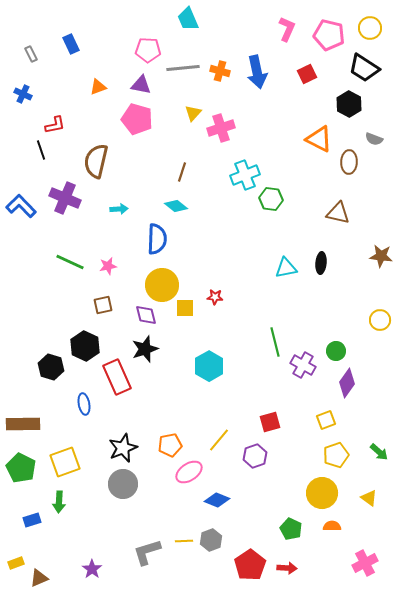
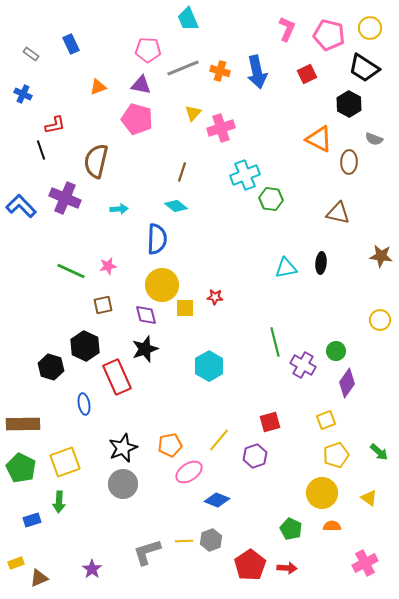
gray rectangle at (31, 54): rotated 28 degrees counterclockwise
gray line at (183, 68): rotated 16 degrees counterclockwise
green line at (70, 262): moved 1 px right, 9 px down
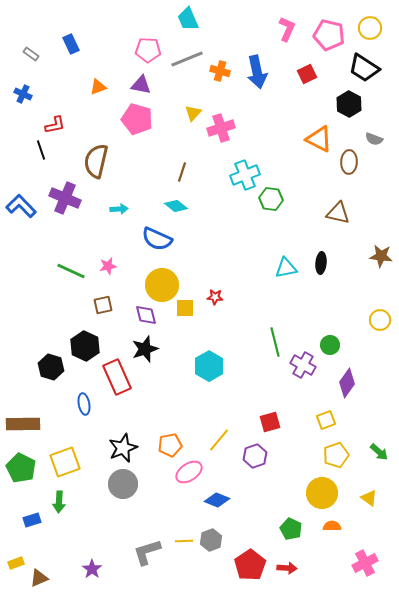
gray line at (183, 68): moved 4 px right, 9 px up
blue semicircle at (157, 239): rotated 112 degrees clockwise
green circle at (336, 351): moved 6 px left, 6 px up
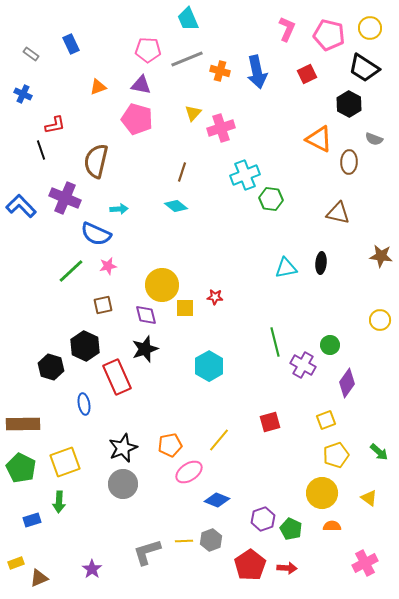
blue semicircle at (157, 239): moved 61 px left, 5 px up
green line at (71, 271): rotated 68 degrees counterclockwise
purple hexagon at (255, 456): moved 8 px right, 63 px down
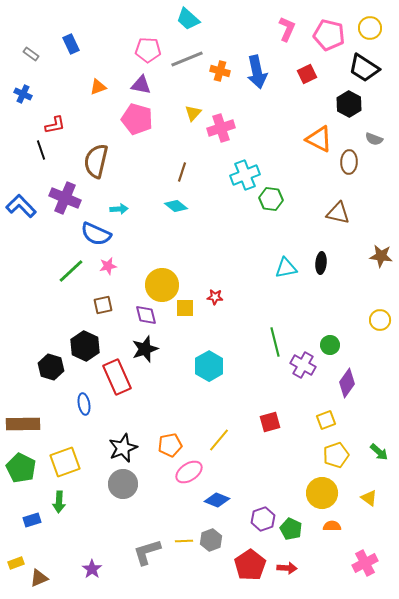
cyan trapezoid at (188, 19): rotated 25 degrees counterclockwise
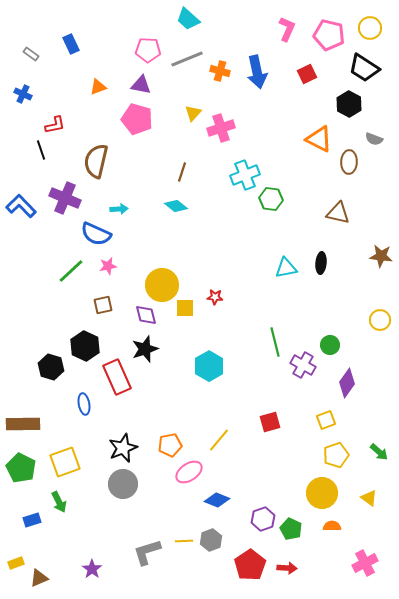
green arrow at (59, 502): rotated 30 degrees counterclockwise
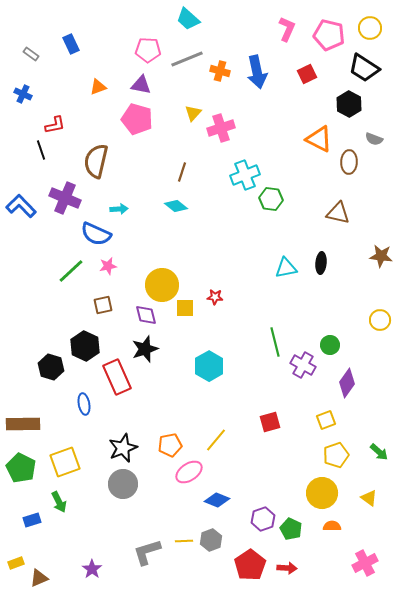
yellow line at (219, 440): moved 3 px left
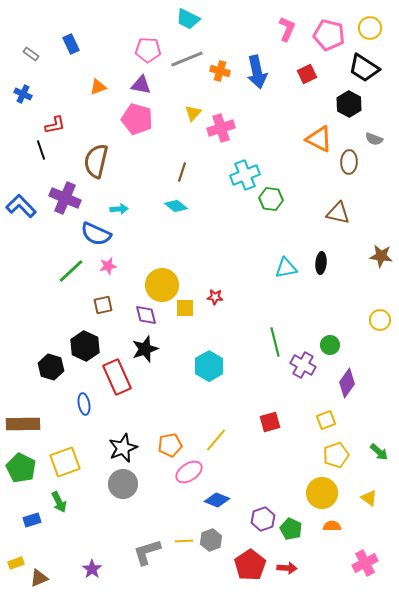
cyan trapezoid at (188, 19): rotated 15 degrees counterclockwise
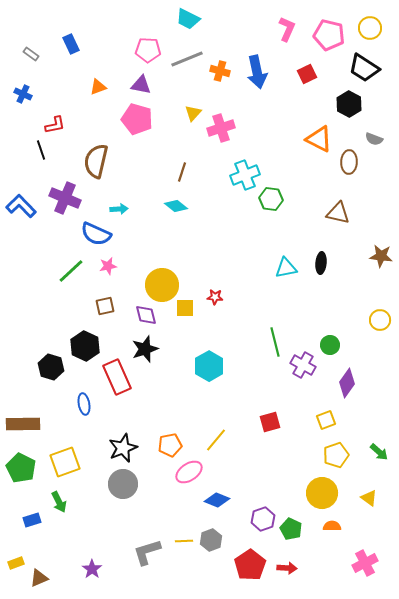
brown square at (103, 305): moved 2 px right, 1 px down
